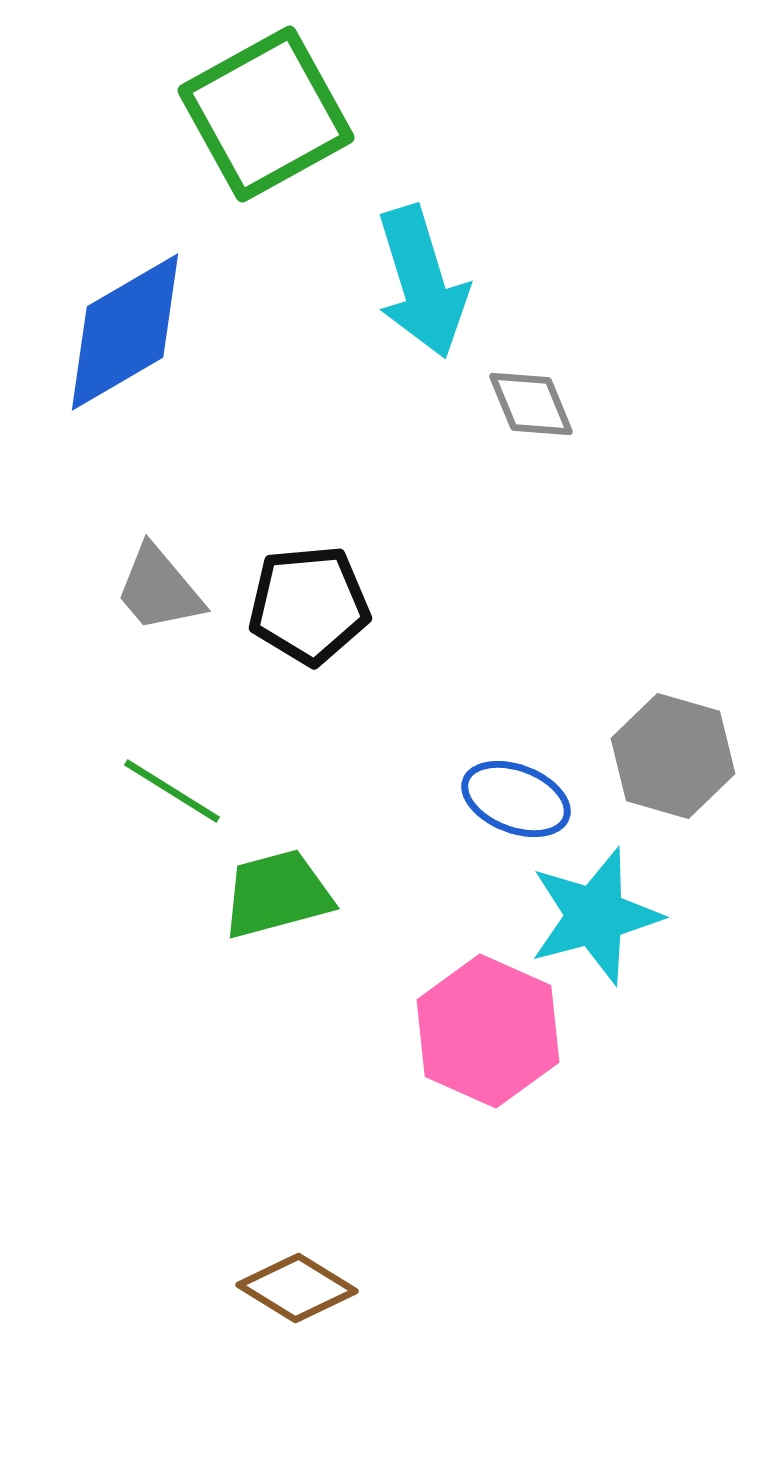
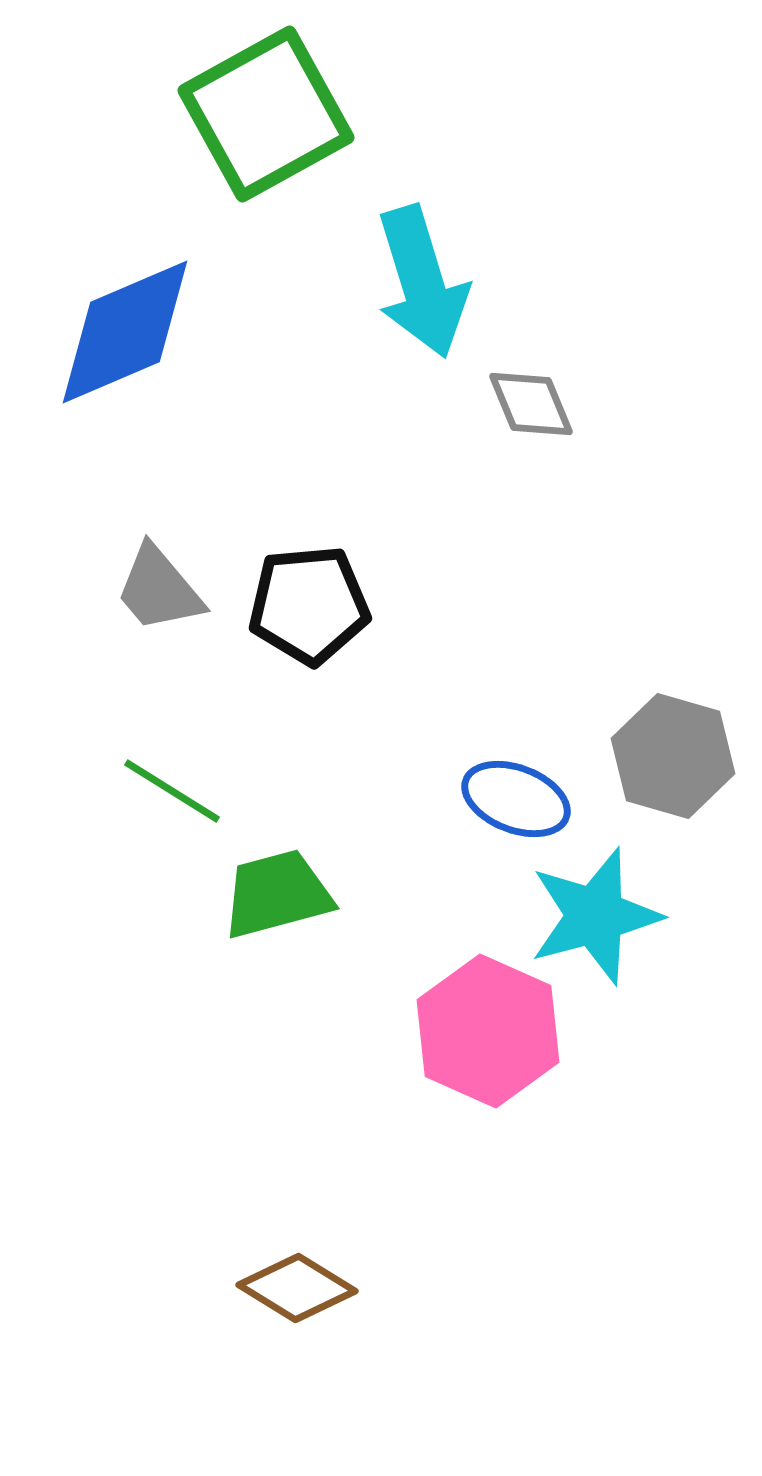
blue diamond: rotated 7 degrees clockwise
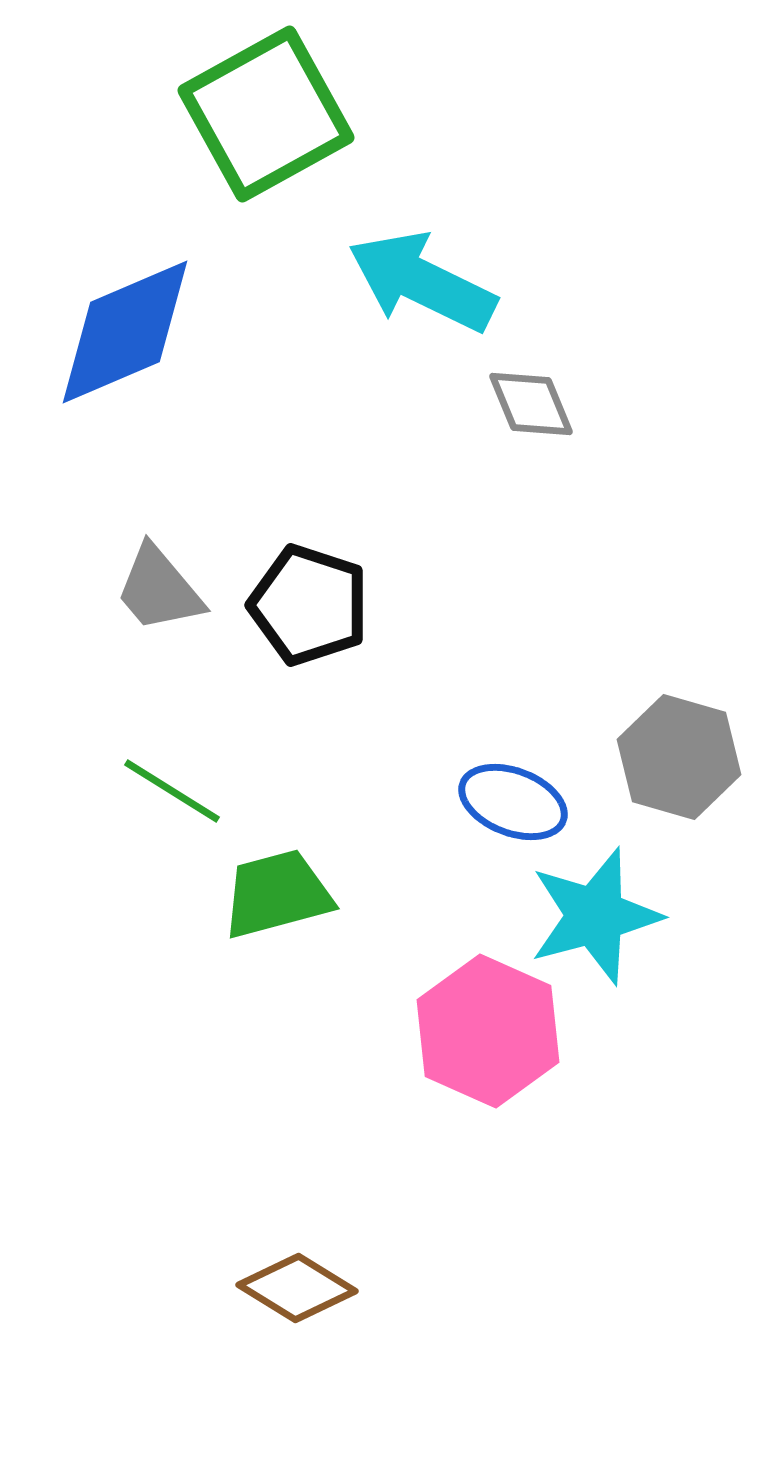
cyan arrow: rotated 133 degrees clockwise
black pentagon: rotated 23 degrees clockwise
gray hexagon: moved 6 px right, 1 px down
blue ellipse: moved 3 px left, 3 px down
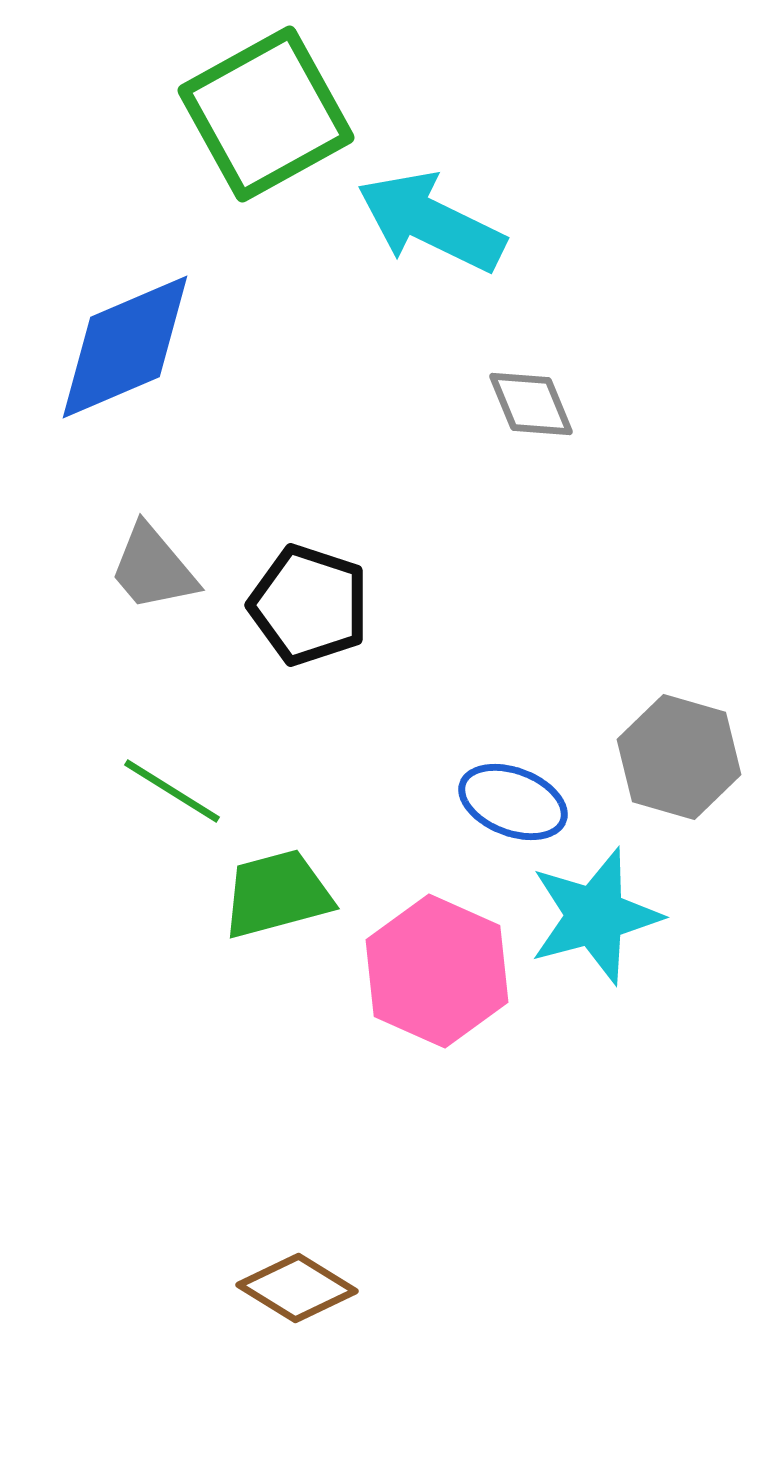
cyan arrow: moved 9 px right, 60 px up
blue diamond: moved 15 px down
gray trapezoid: moved 6 px left, 21 px up
pink hexagon: moved 51 px left, 60 px up
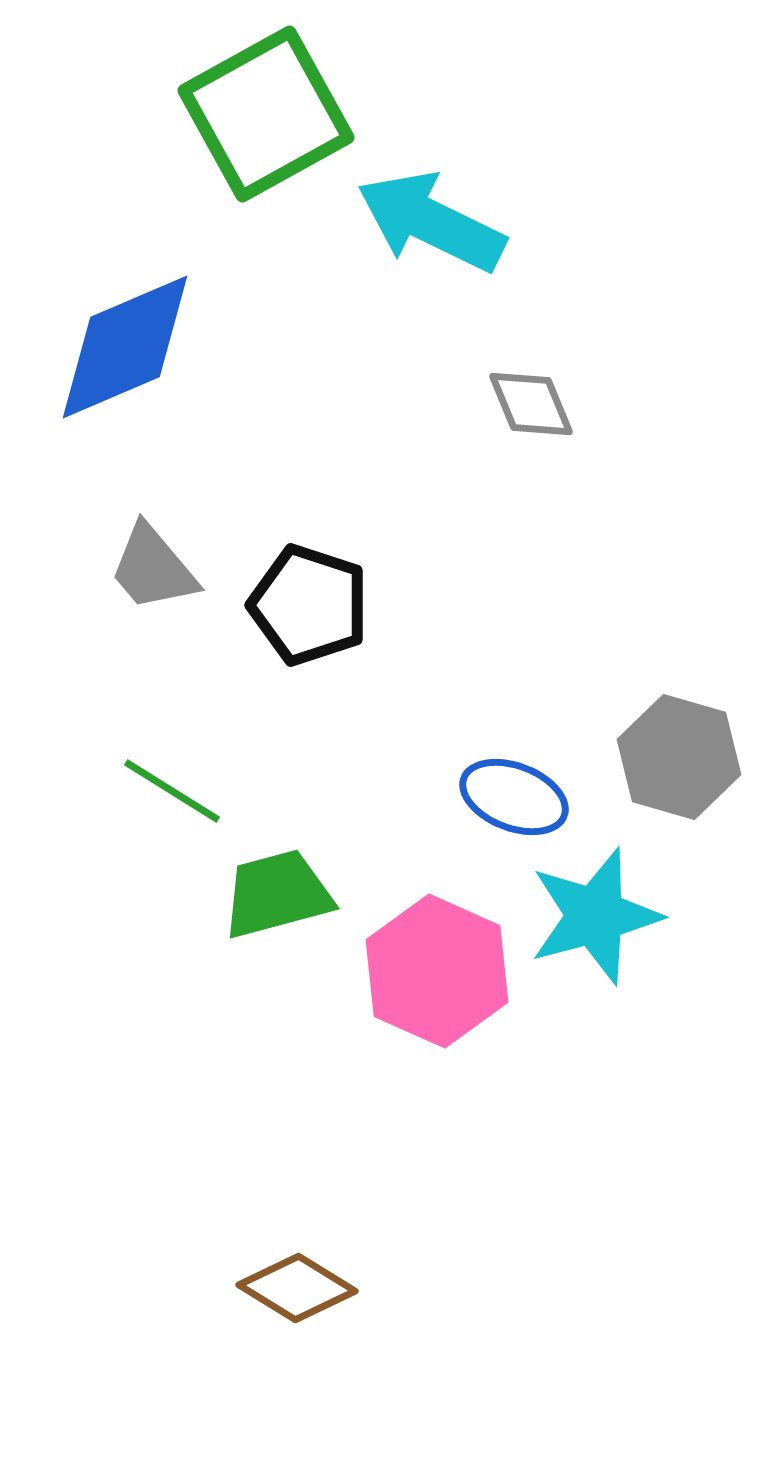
blue ellipse: moved 1 px right, 5 px up
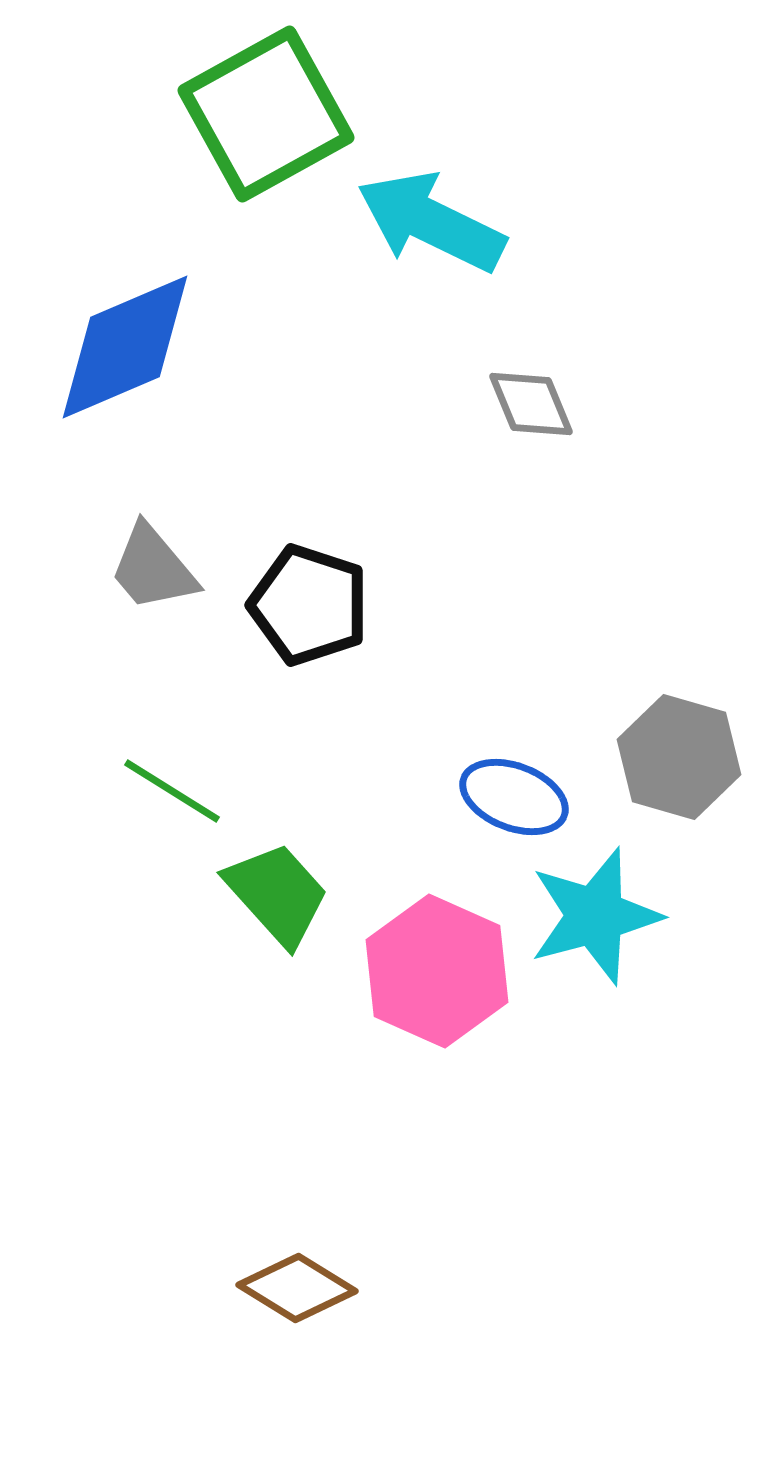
green trapezoid: rotated 63 degrees clockwise
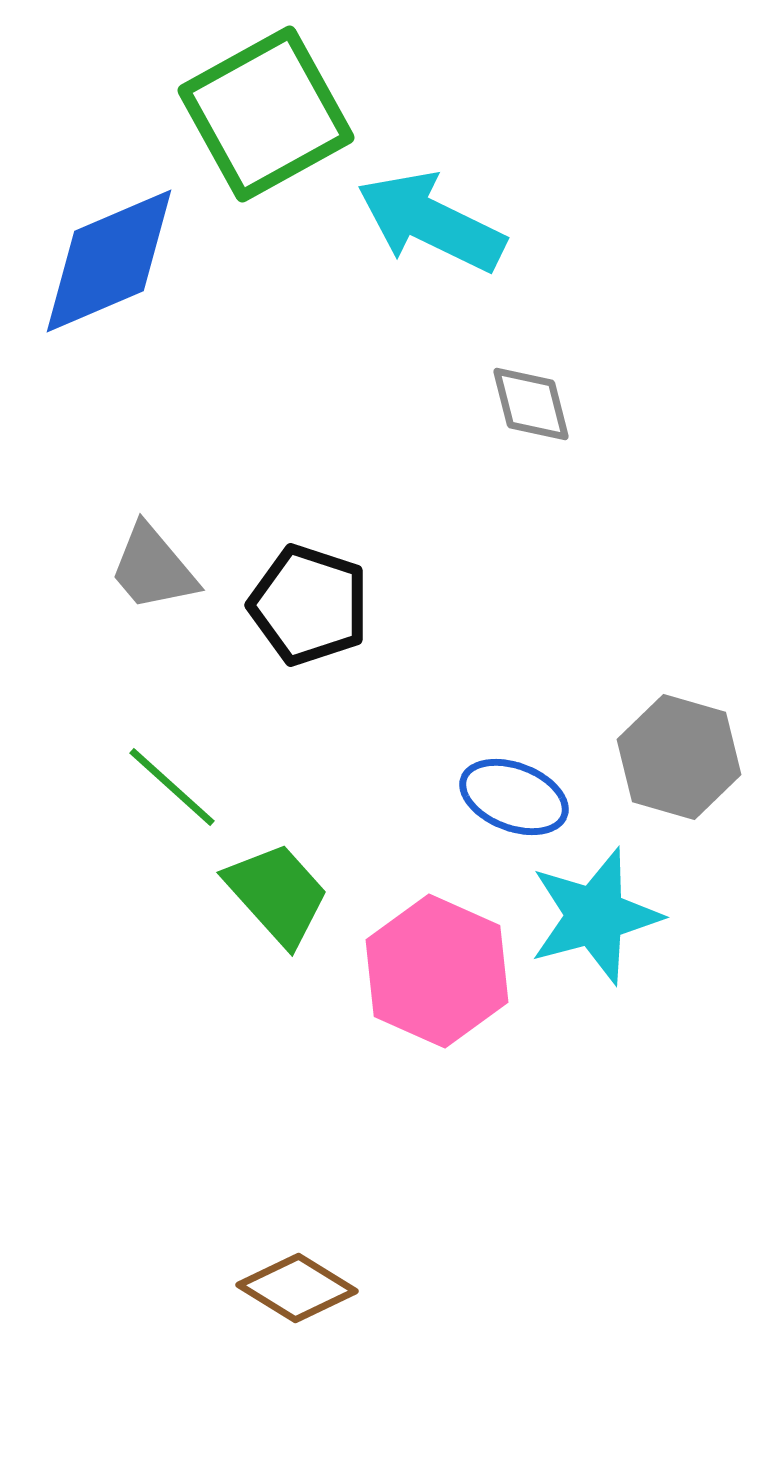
blue diamond: moved 16 px left, 86 px up
gray diamond: rotated 8 degrees clockwise
green line: moved 4 px up; rotated 10 degrees clockwise
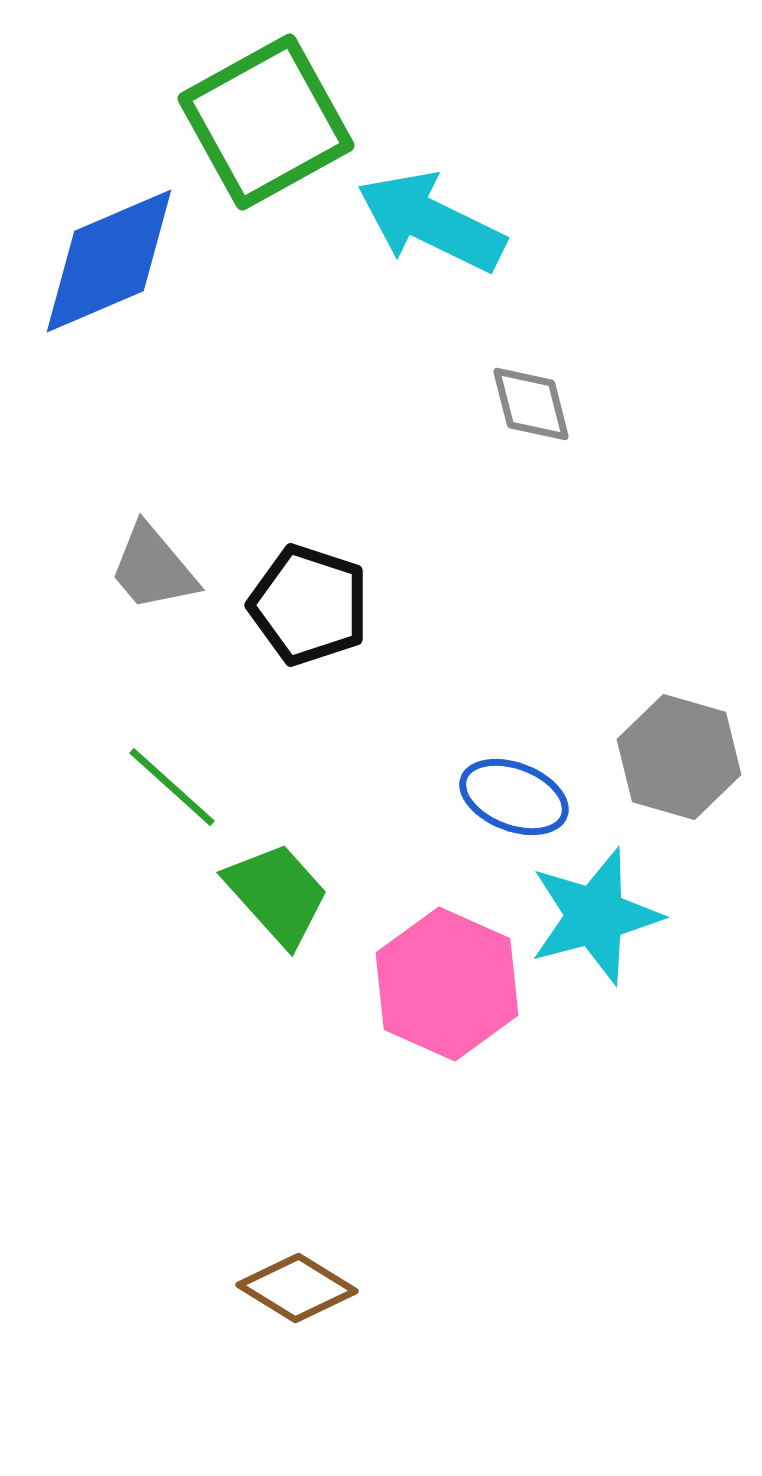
green square: moved 8 px down
pink hexagon: moved 10 px right, 13 px down
